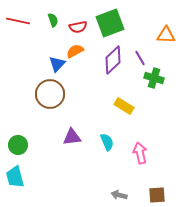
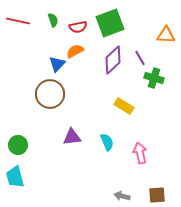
gray arrow: moved 3 px right, 1 px down
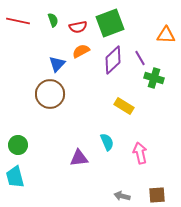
orange semicircle: moved 6 px right
purple triangle: moved 7 px right, 21 px down
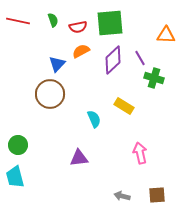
green square: rotated 16 degrees clockwise
cyan semicircle: moved 13 px left, 23 px up
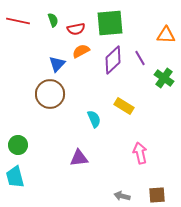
red semicircle: moved 2 px left, 2 px down
green cross: moved 10 px right; rotated 18 degrees clockwise
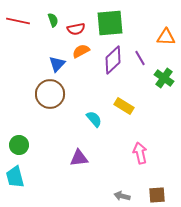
orange triangle: moved 2 px down
cyan semicircle: rotated 18 degrees counterclockwise
green circle: moved 1 px right
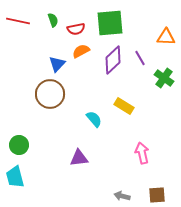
pink arrow: moved 2 px right
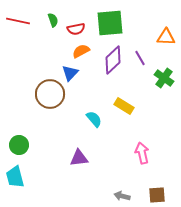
blue triangle: moved 13 px right, 9 px down
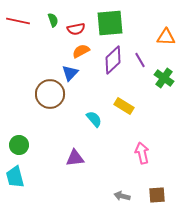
purple line: moved 2 px down
purple triangle: moved 4 px left
